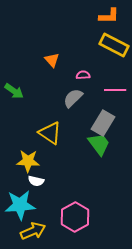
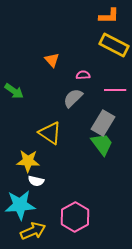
green trapezoid: moved 3 px right
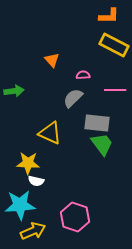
green arrow: rotated 42 degrees counterclockwise
gray rectangle: moved 6 px left; rotated 65 degrees clockwise
yellow triangle: rotated 10 degrees counterclockwise
yellow star: moved 2 px down
pink hexagon: rotated 12 degrees counterclockwise
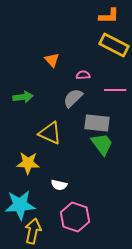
green arrow: moved 9 px right, 6 px down
white semicircle: moved 23 px right, 4 px down
yellow arrow: rotated 55 degrees counterclockwise
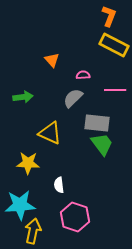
orange L-shape: rotated 70 degrees counterclockwise
white semicircle: rotated 70 degrees clockwise
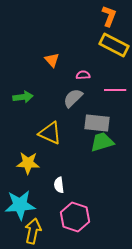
green trapezoid: moved 2 px up; rotated 70 degrees counterclockwise
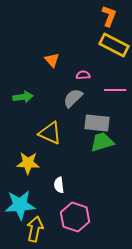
yellow arrow: moved 2 px right, 2 px up
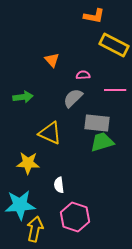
orange L-shape: moved 15 px left; rotated 80 degrees clockwise
